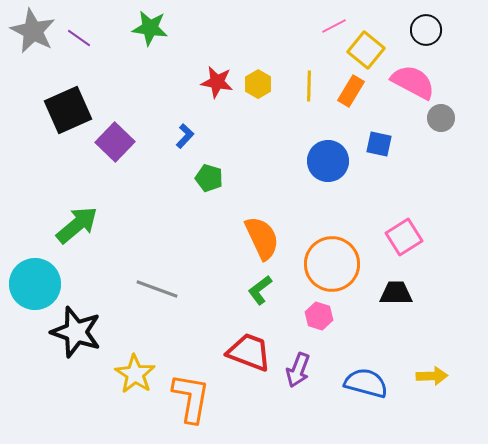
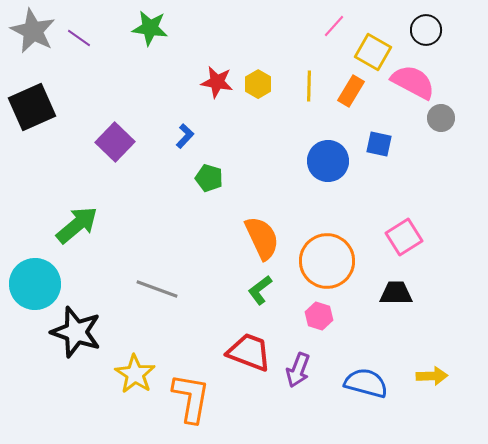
pink line: rotated 20 degrees counterclockwise
yellow square: moved 7 px right, 2 px down; rotated 9 degrees counterclockwise
black square: moved 36 px left, 3 px up
orange circle: moved 5 px left, 3 px up
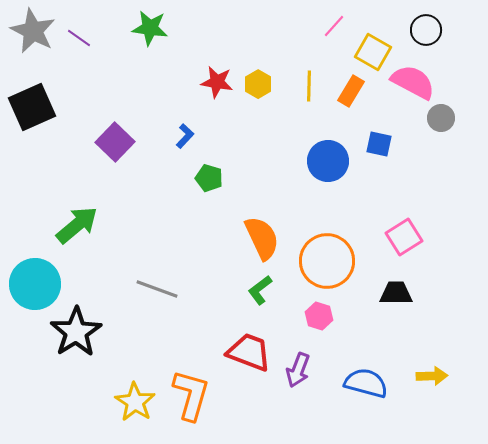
black star: rotated 21 degrees clockwise
yellow star: moved 28 px down
orange L-shape: moved 3 px up; rotated 6 degrees clockwise
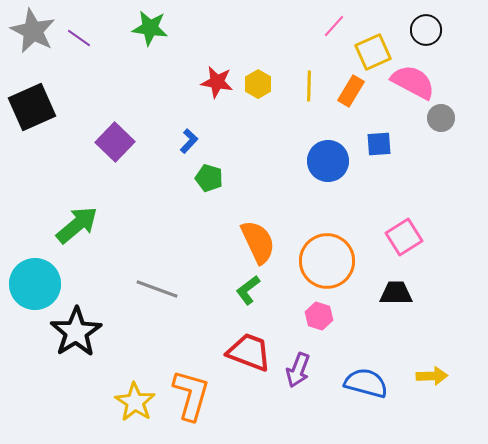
yellow square: rotated 36 degrees clockwise
blue L-shape: moved 4 px right, 5 px down
blue square: rotated 16 degrees counterclockwise
orange semicircle: moved 4 px left, 4 px down
green L-shape: moved 12 px left
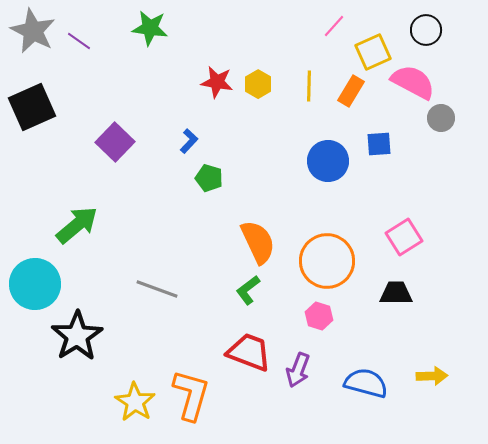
purple line: moved 3 px down
black star: moved 1 px right, 4 px down
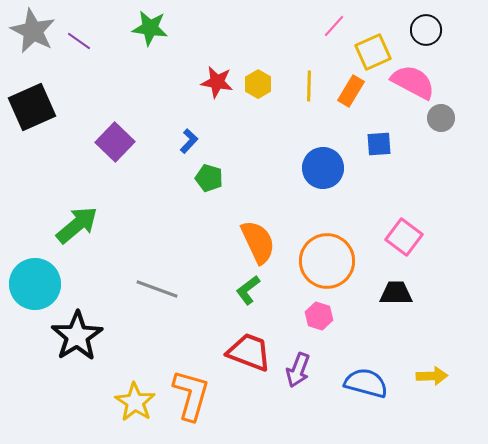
blue circle: moved 5 px left, 7 px down
pink square: rotated 21 degrees counterclockwise
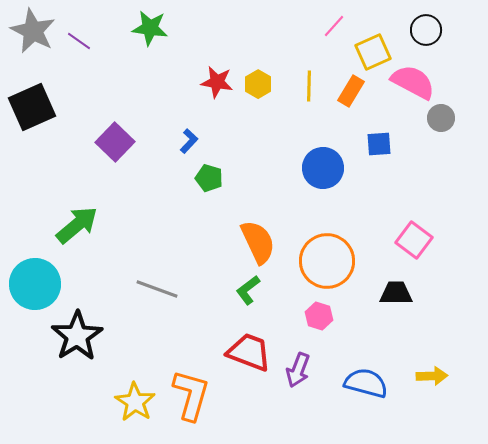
pink square: moved 10 px right, 3 px down
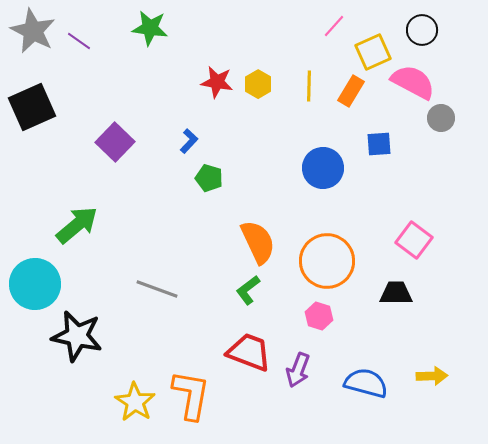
black circle: moved 4 px left
black star: rotated 27 degrees counterclockwise
orange L-shape: rotated 6 degrees counterclockwise
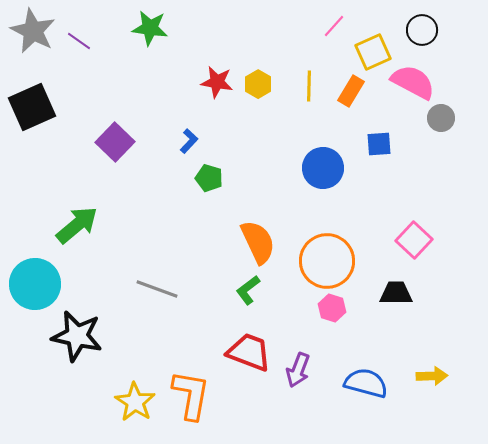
pink square: rotated 6 degrees clockwise
pink hexagon: moved 13 px right, 8 px up
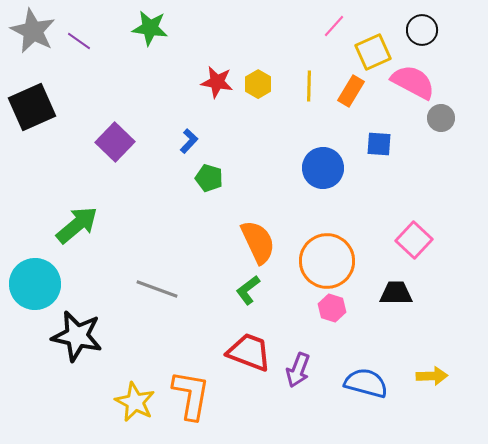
blue square: rotated 8 degrees clockwise
yellow star: rotated 6 degrees counterclockwise
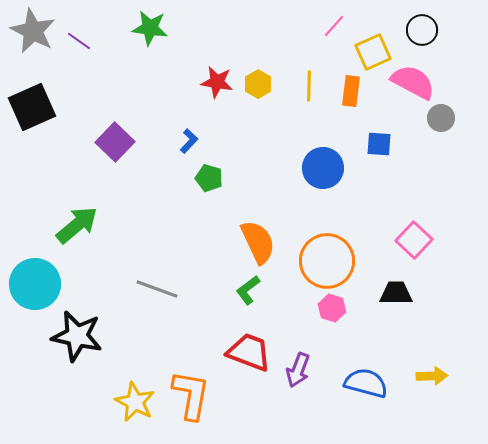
orange rectangle: rotated 24 degrees counterclockwise
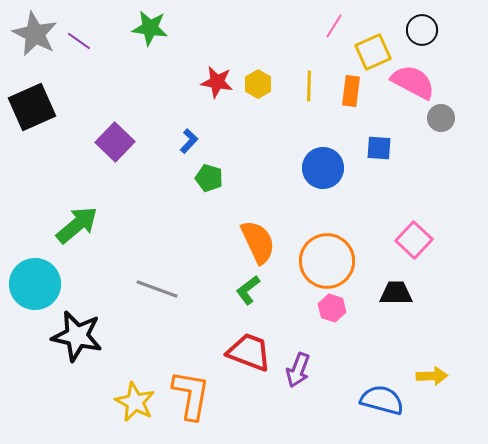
pink line: rotated 10 degrees counterclockwise
gray star: moved 2 px right, 3 px down
blue square: moved 4 px down
blue semicircle: moved 16 px right, 17 px down
